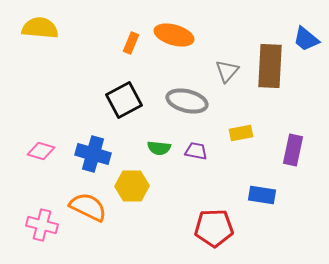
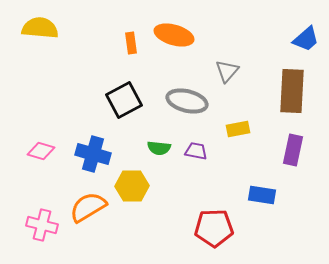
blue trapezoid: rotated 80 degrees counterclockwise
orange rectangle: rotated 30 degrees counterclockwise
brown rectangle: moved 22 px right, 25 px down
yellow rectangle: moved 3 px left, 4 px up
orange semicircle: rotated 57 degrees counterclockwise
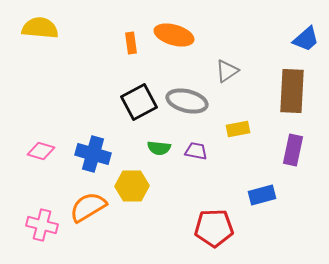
gray triangle: rotated 15 degrees clockwise
black square: moved 15 px right, 2 px down
blue rectangle: rotated 24 degrees counterclockwise
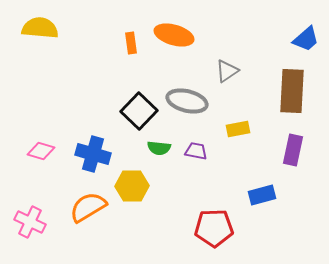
black square: moved 9 px down; rotated 18 degrees counterclockwise
pink cross: moved 12 px left, 3 px up; rotated 12 degrees clockwise
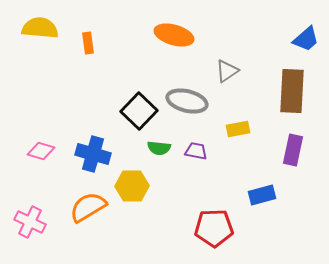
orange rectangle: moved 43 px left
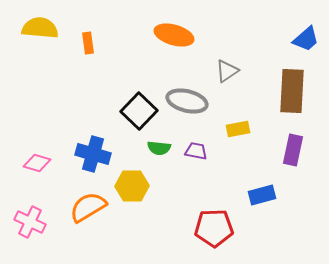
pink diamond: moved 4 px left, 12 px down
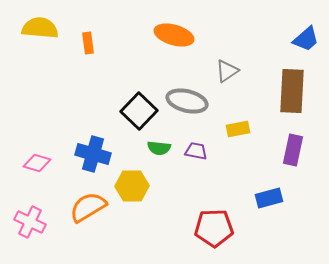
blue rectangle: moved 7 px right, 3 px down
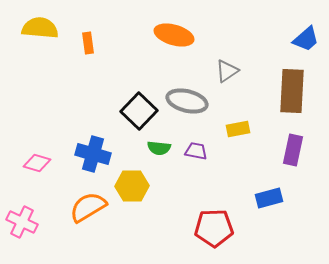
pink cross: moved 8 px left
